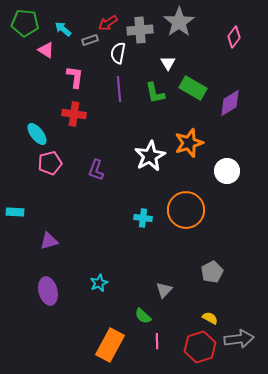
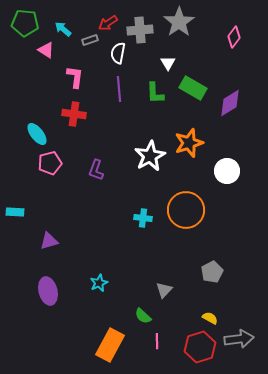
green L-shape: rotated 10 degrees clockwise
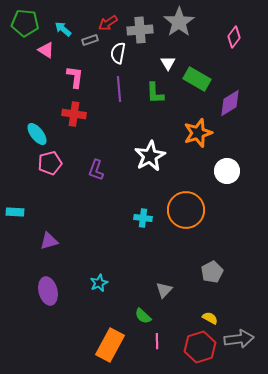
green rectangle: moved 4 px right, 9 px up
orange star: moved 9 px right, 10 px up
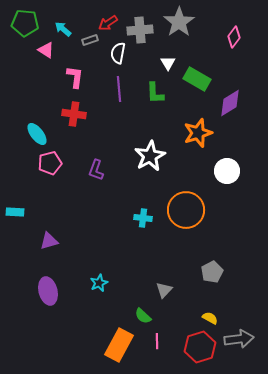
orange rectangle: moved 9 px right
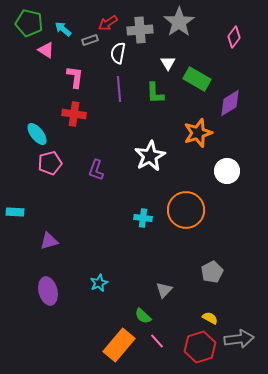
green pentagon: moved 4 px right; rotated 8 degrees clockwise
pink line: rotated 42 degrees counterclockwise
orange rectangle: rotated 12 degrees clockwise
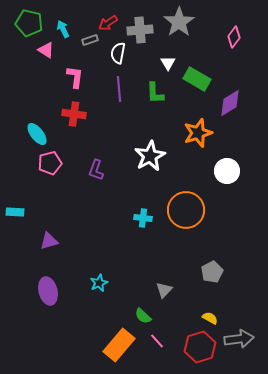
cyan arrow: rotated 24 degrees clockwise
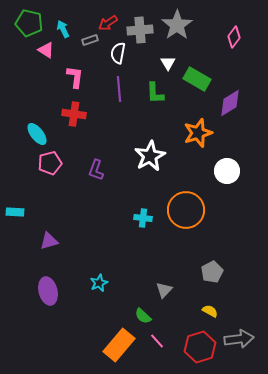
gray star: moved 2 px left, 3 px down
yellow semicircle: moved 7 px up
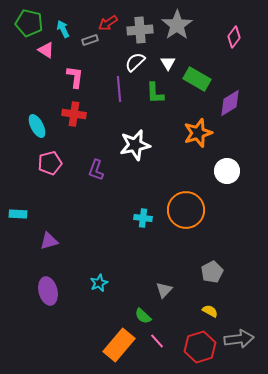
white semicircle: moved 17 px right, 9 px down; rotated 35 degrees clockwise
cyan ellipse: moved 8 px up; rotated 10 degrees clockwise
white star: moved 15 px left, 11 px up; rotated 16 degrees clockwise
cyan rectangle: moved 3 px right, 2 px down
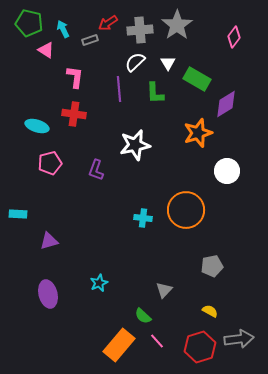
purple diamond: moved 4 px left, 1 px down
cyan ellipse: rotated 45 degrees counterclockwise
gray pentagon: moved 6 px up; rotated 15 degrees clockwise
purple ellipse: moved 3 px down
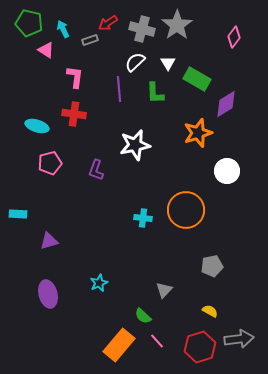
gray cross: moved 2 px right, 1 px up; rotated 20 degrees clockwise
